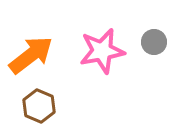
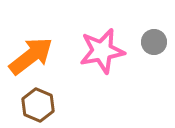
orange arrow: moved 1 px down
brown hexagon: moved 1 px left, 1 px up
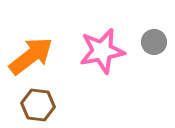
brown hexagon: rotated 16 degrees counterclockwise
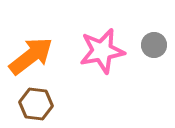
gray circle: moved 3 px down
brown hexagon: moved 2 px left, 1 px up
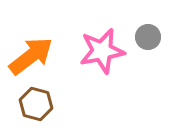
gray circle: moved 6 px left, 8 px up
brown hexagon: rotated 8 degrees clockwise
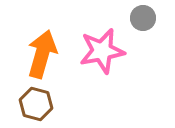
gray circle: moved 5 px left, 19 px up
orange arrow: moved 11 px right, 2 px up; rotated 36 degrees counterclockwise
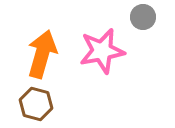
gray circle: moved 1 px up
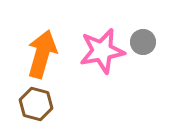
gray circle: moved 25 px down
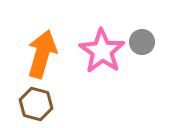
gray circle: moved 1 px left
pink star: rotated 27 degrees counterclockwise
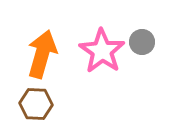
brown hexagon: rotated 12 degrees counterclockwise
